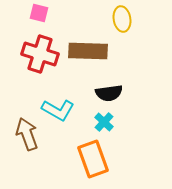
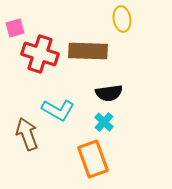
pink square: moved 24 px left, 15 px down; rotated 30 degrees counterclockwise
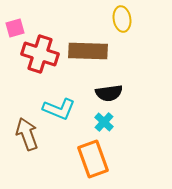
cyan L-shape: moved 1 px right, 1 px up; rotated 8 degrees counterclockwise
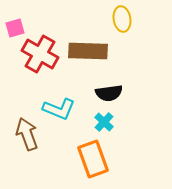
red cross: rotated 12 degrees clockwise
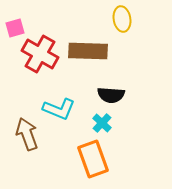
black semicircle: moved 2 px right, 2 px down; rotated 12 degrees clockwise
cyan cross: moved 2 px left, 1 px down
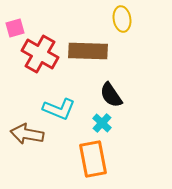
black semicircle: rotated 52 degrees clockwise
brown arrow: rotated 60 degrees counterclockwise
orange rectangle: rotated 9 degrees clockwise
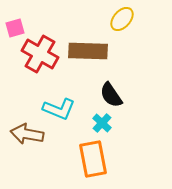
yellow ellipse: rotated 50 degrees clockwise
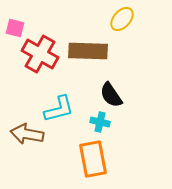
pink square: rotated 30 degrees clockwise
cyan L-shape: rotated 36 degrees counterclockwise
cyan cross: moved 2 px left, 1 px up; rotated 30 degrees counterclockwise
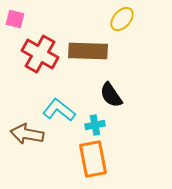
pink square: moved 9 px up
cyan L-shape: moved 1 px down; rotated 128 degrees counterclockwise
cyan cross: moved 5 px left, 3 px down; rotated 24 degrees counterclockwise
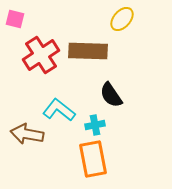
red cross: moved 1 px right, 1 px down; rotated 27 degrees clockwise
